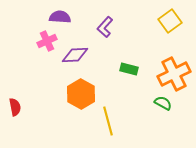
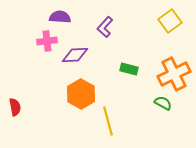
pink cross: rotated 18 degrees clockwise
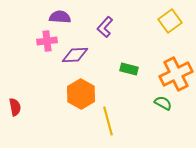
orange cross: moved 2 px right
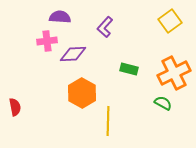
purple diamond: moved 2 px left, 1 px up
orange cross: moved 2 px left, 1 px up
orange hexagon: moved 1 px right, 1 px up
yellow line: rotated 16 degrees clockwise
